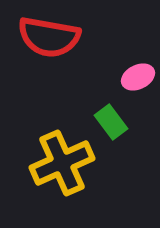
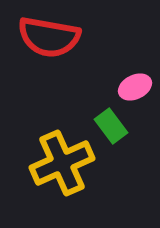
pink ellipse: moved 3 px left, 10 px down
green rectangle: moved 4 px down
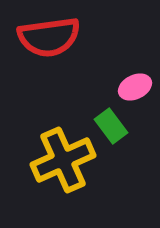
red semicircle: rotated 18 degrees counterclockwise
yellow cross: moved 1 px right, 3 px up
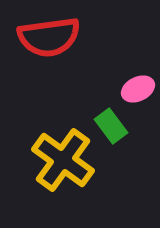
pink ellipse: moved 3 px right, 2 px down
yellow cross: rotated 30 degrees counterclockwise
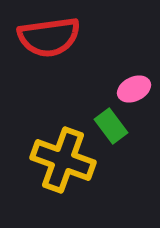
pink ellipse: moved 4 px left
yellow cross: rotated 16 degrees counterclockwise
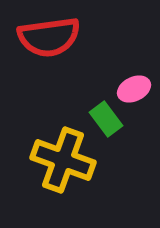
green rectangle: moved 5 px left, 7 px up
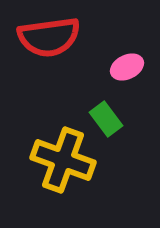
pink ellipse: moved 7 px left, 22 px up
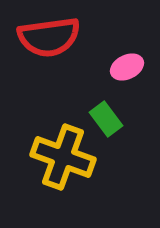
yellow cross: moved 3 px up
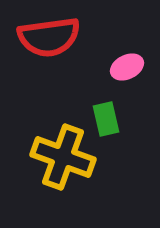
green rectangle: rotated 24 degrees clockwise
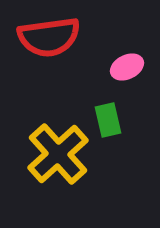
green rectangle: moved 2 px right, 1 px down
yellow cross: moved 5 px left, 3 px up; rotated 28 degrees clockwise
